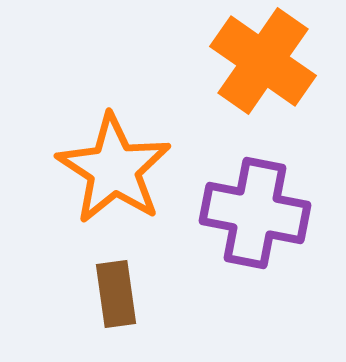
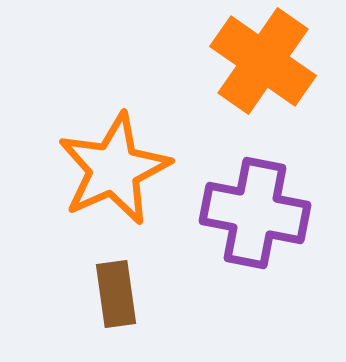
orange star: rotated 15 degrees clockwise
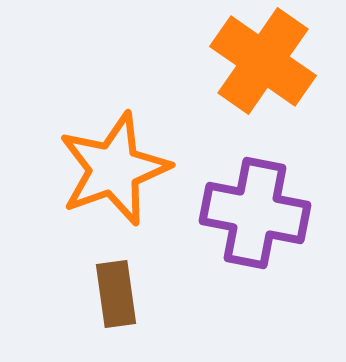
orange star: rotated 4 degrees clockwise
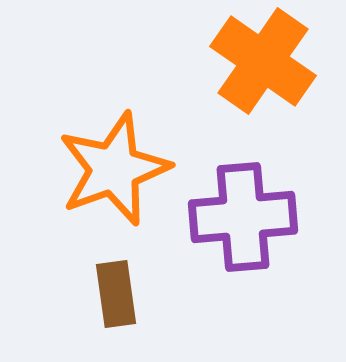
purple cross: moved 12 px left, 4 px down; rotated 16 degrees counterclockwise
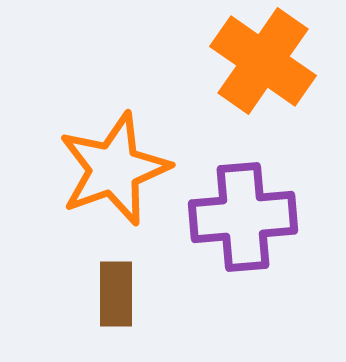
brown rectangle: rotated 8 degrees clockwise
